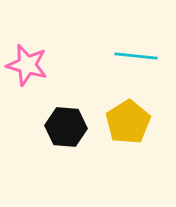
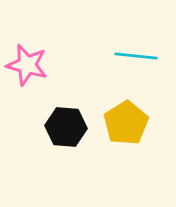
yellow pentagon: moved 2 px left, 1 px down
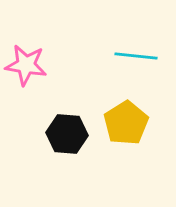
pink star: moved 1 px left; rotated 6 degrees counterclockwise
black hexagon: moved 1 px right, 7 px down
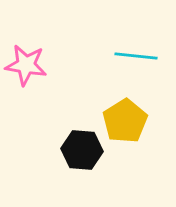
yellow pentagon: moved 1 px left, 2 px up
black hexagon: moved 15 px right, 16 px down
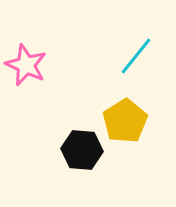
cyan line: rotated 57 degrees counterclockwise
pink star: rotated 15 degrees clockwise
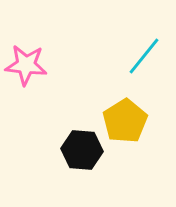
cyan line: moved 8 px right
pink star: rotated 18 degrees counterclockwise
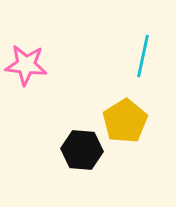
cyan line: moved 1 px left; rotated 27 degrees counterclockwise
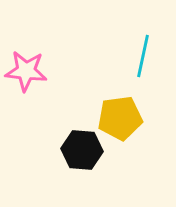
pink star: moved 6 px down
yellow pentagon: moved 5 px left, 3 px up; rotated 24 degrees clockwise
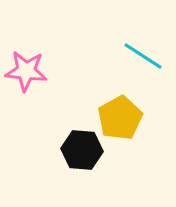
cyan line: rotated 69 degrees counterclockwise
yellow pentagon: rotated 21 degrees counterclockwise
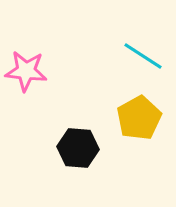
yellow pentagon: moved 19 px right
black hexagon: moved 4 px left, 2 px up
